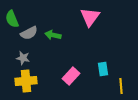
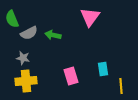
pink rectangle: rotated 60 degrees counterclockwise
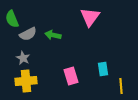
gray semicircle: moved 1 px left, 1 px down
gray star: rotated 16 degrees clockwise
